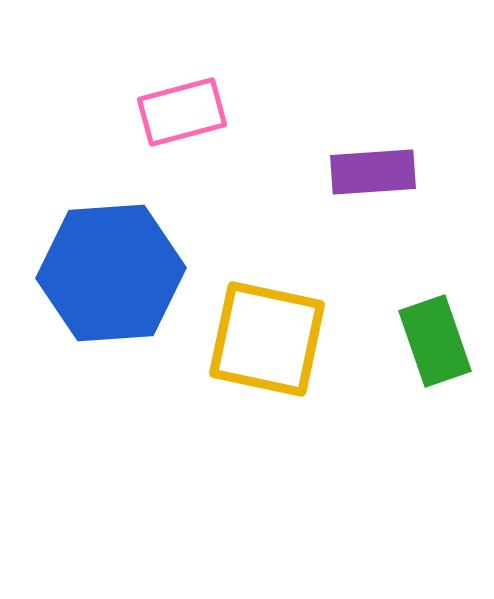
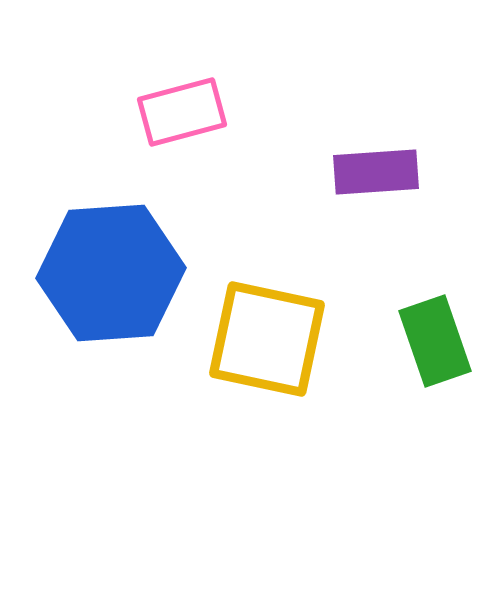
purple rectangle: moved 3 px right
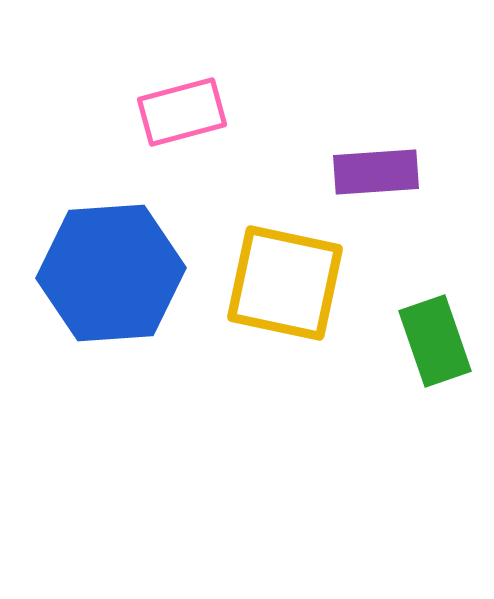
yellow square: moved 18 px right, 56 px up
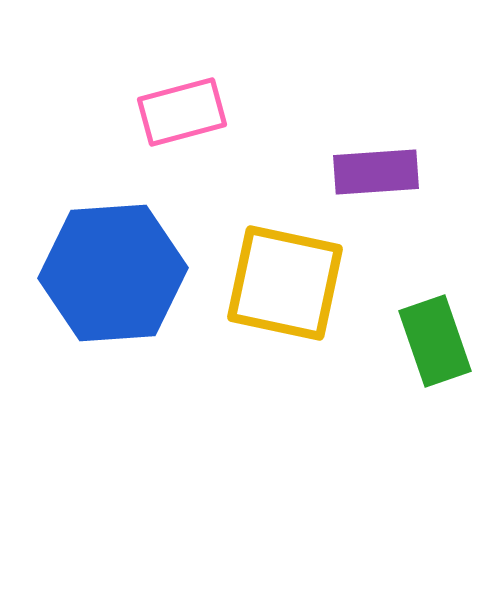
blue hexagon: moved 2 px right
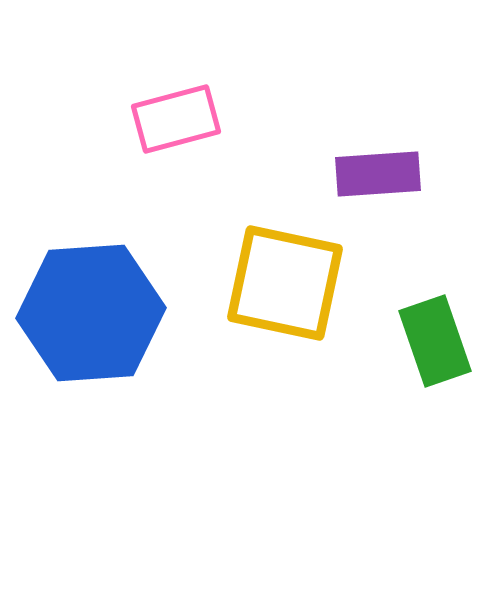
pink rectangle: moved 6 px left, 7 px down
purple rectangle: moved 2 px right, 2 px down
blue hexagon: moved 22 px left, 40 px down
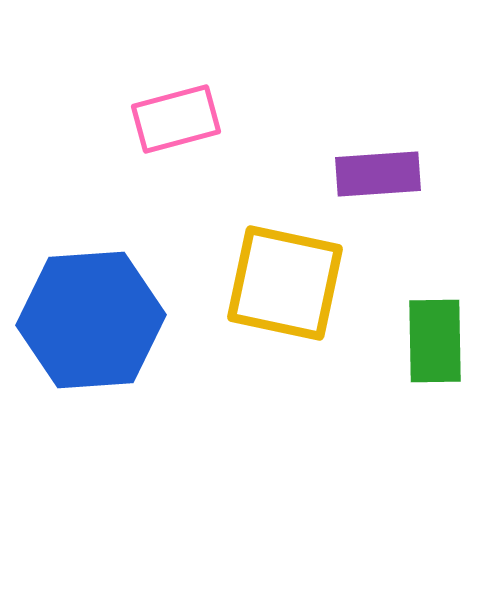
blue hexagon: moved 7 px down
green rectangle: rotated 18 degrees clockwise
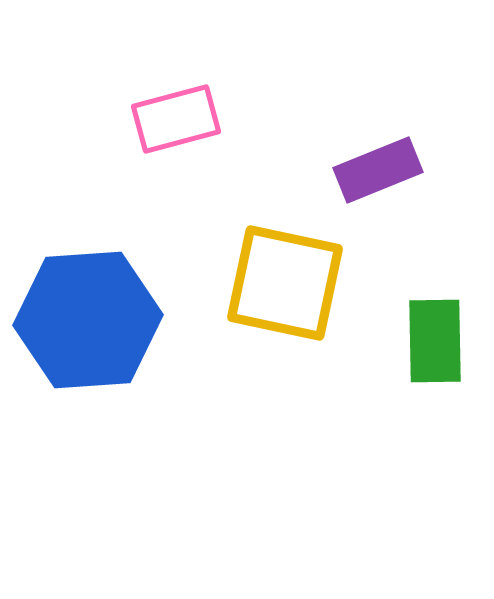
purple rectangle: moved 4 px up; rotated 18 degrees counterclockwise
blue hexagon: moved 3 px left
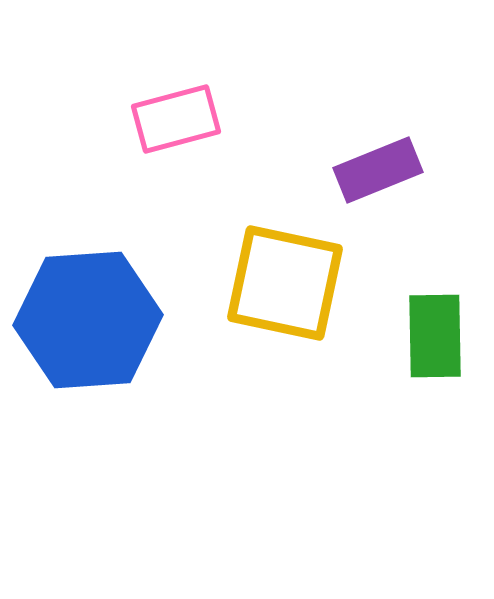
green rectangle: moved 5 px up
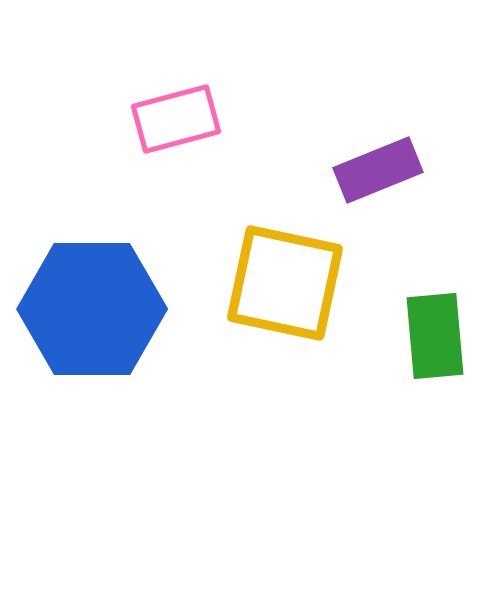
blue hexagon: moved 4 px right, 11 px up; rotated 4 degrees clockwise
green rectangle: rotated 4 degrees counterclockwise
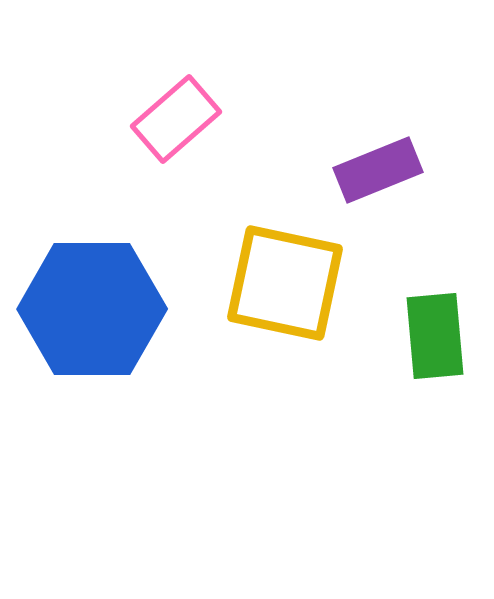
pink rectangle: rotated 26 degrees counterclockwise
